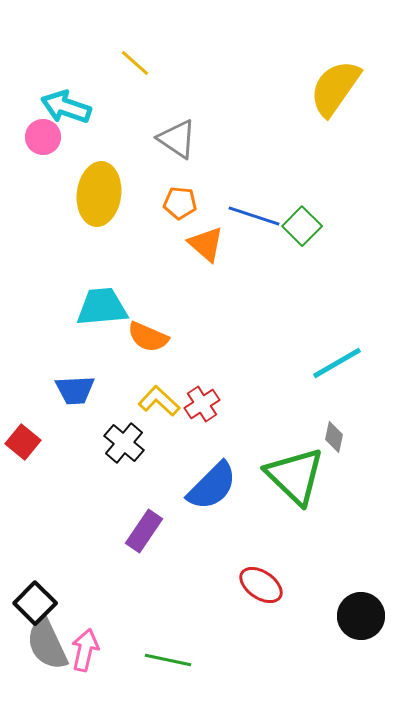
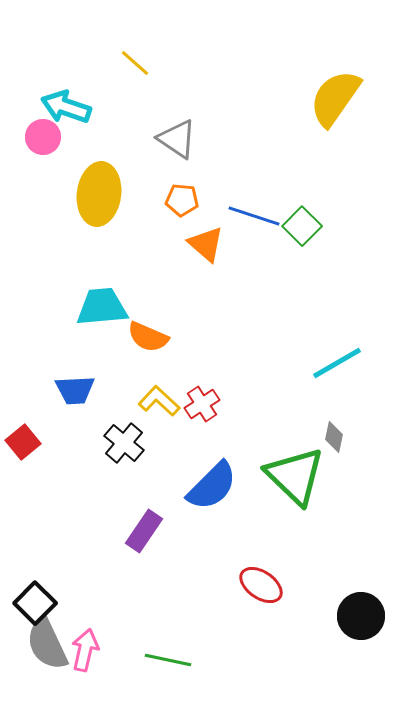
yellow semicircle: moved 10 px down
orange pentagon: moved 2 px right, 3 px up
red square: rotated 12 degrees clockwise
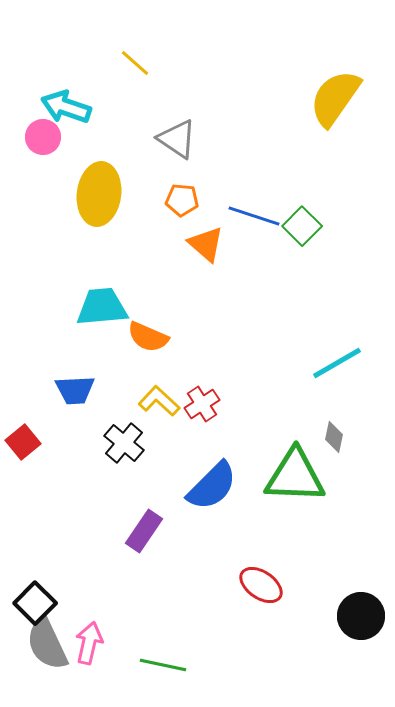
green triangle: rotated 42 degrees counterclockwise
pink arrow: moved 4 px right, 7 px up
green line: moved 5 px left, 5 px down
